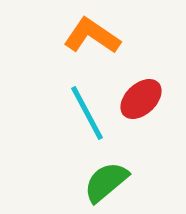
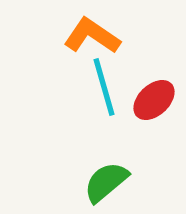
red ellipse: moved 13 px right, 1 px down
cyan line: moved 17 px right, 26 px up; rotated 12 degrees clockwise
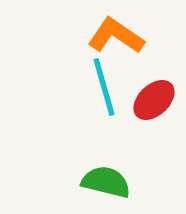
orange L-shape: moved 24 px right
green semicircle: rotated 54 degrees clockwise
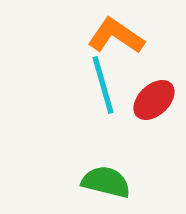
cyan line: moved 1 px left, 2 px up
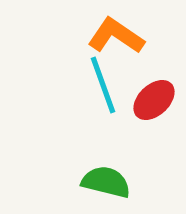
cyan line: rotated 4 degrees counterclockwise
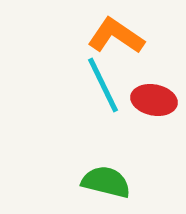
cyan line: rotated 6 degrees counterclockwise
red ellipse: rotated 54 degrees clockwise
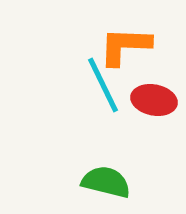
orange L-shape: moved 9 px right, 10 px down; rotated 32 degrees counterclockwise
